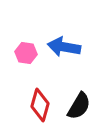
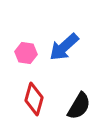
blue arrow: rotated 52 degrees counterclockwise
red diamond: moved 6 px left, 6 px up
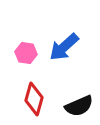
black semicircle: rotated 36 degrees clockwise
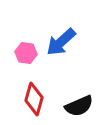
blue arrow: moved 3 px left, 5 px up
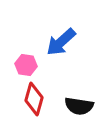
pink hexagon: moved 12 px down
black semicircle: rotated 32 degrees clockwise
